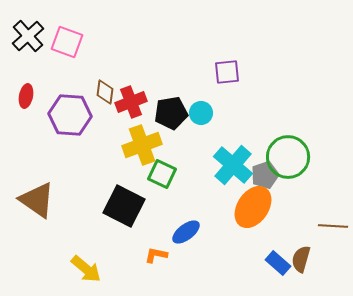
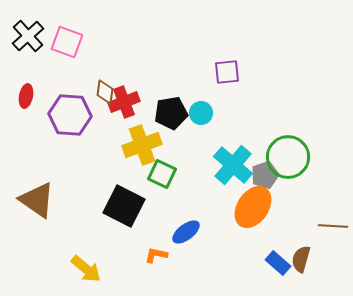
red cross: moved 7 px left
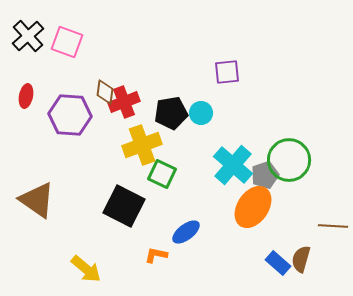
green circle: moved 1 px right, 3 px down
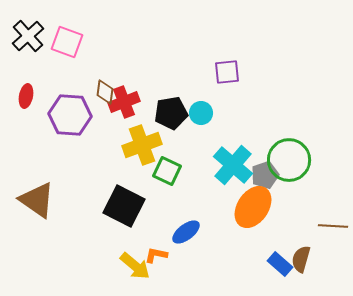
green square: moved 5 px right, 3 px up
blue rectangle: moved 2 px right, 1 px down
yellow arrow: moved 49 px right, 3 px up
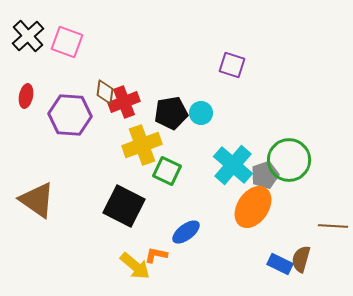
purple square: moved 5 px right, 7 px up; rotated 24 degrees clockwise
blue rectangle: rotated 15 degrees counterclockwise
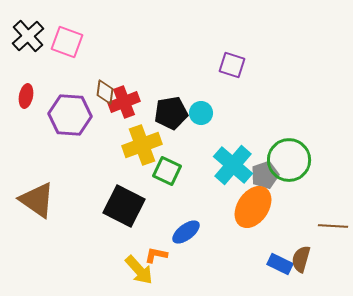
yellow arrow: moved 4 px right, 4 px down; rotated 8 degrees clockwise
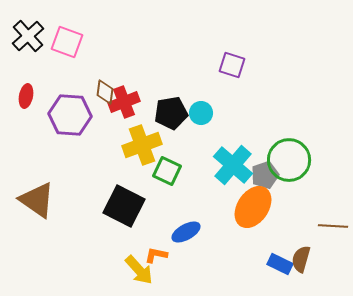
blue ellipse: rotated 8 degrees clockwise
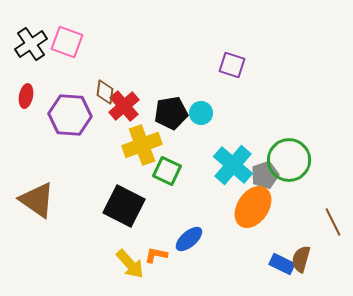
black cross: moved 3 px right, 8 px down; rotated 8 degrees clockwise
red cross: moved 4 px down; rotated 20 degrees counterclockwise
brown line: moved 4 px up; rotated 60 degrees clockwise
blue ellipse: moved 3 px right, 7 px down; rotated 12 degrees counterclockwise
blue rectangle: moved 2 px right
yellow arrow: moved 9 px left, 6 px up
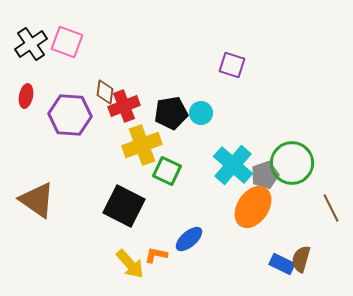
red cross: rotated 20 degrees clockwise
green circle: moved 3 px right, 3 px down
brown line: moved 2 px left, 14 px up
